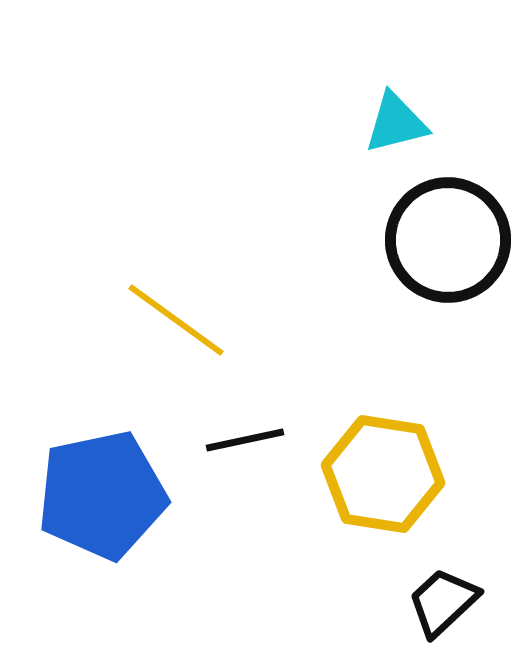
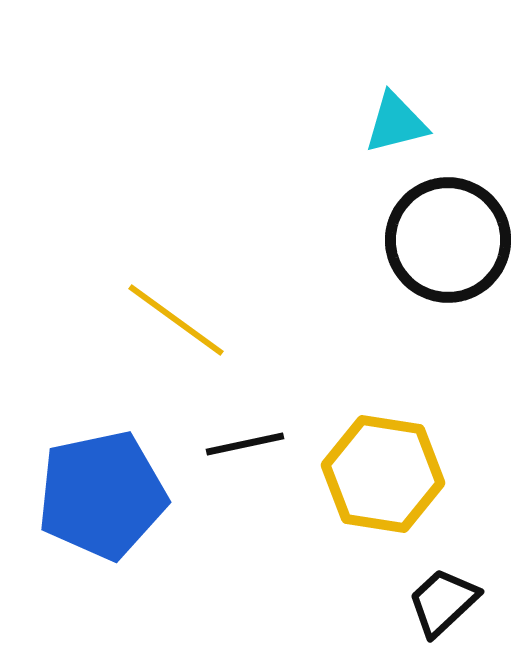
black line: moved 4 px down
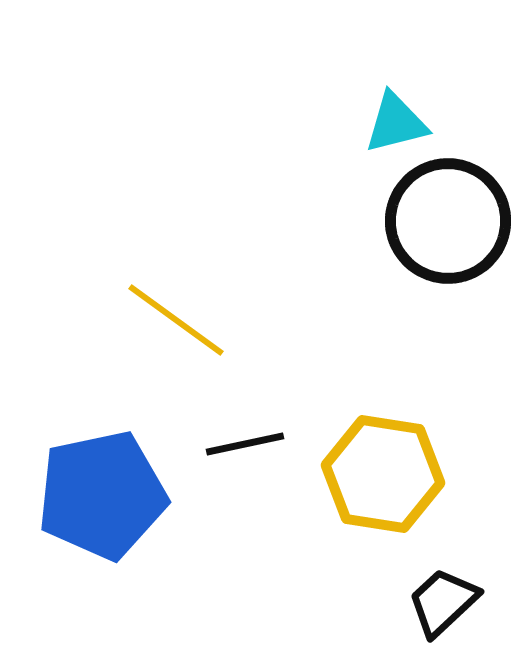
black circle: moved 19 px up
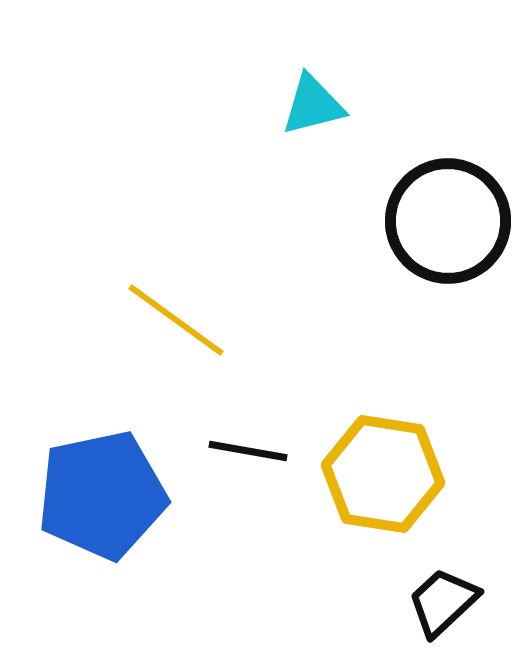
cyan triangle: moved 83 px left, 18 px up
black line: moved 3 px right, 7 px down; rotated 22 degrees clockwise
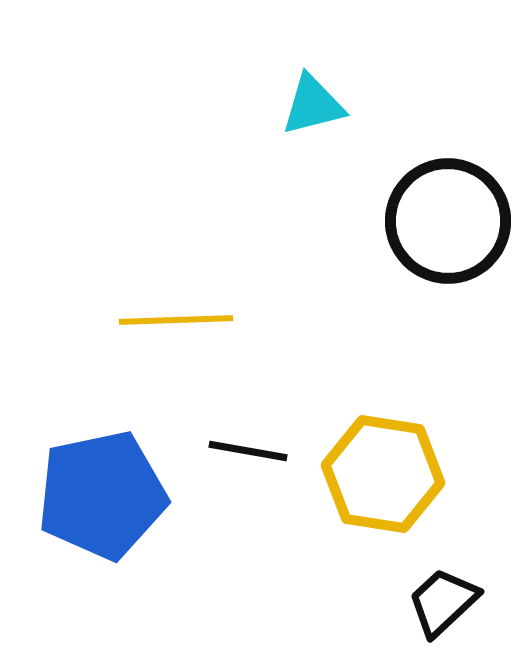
yellow line: rotated 38 degrees counterclockwise
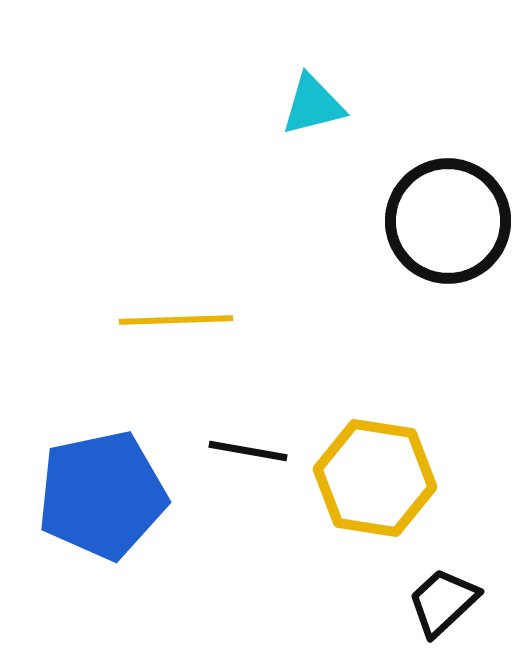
yellow hexagon: moved 8 px left, 4 px down
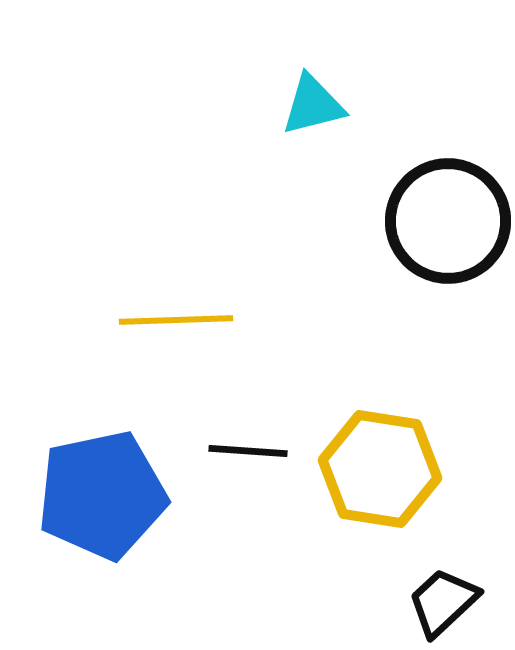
black line: rotated 6 degrees counterclockwise
yellow hexagon: moved 5 px right, 9 px up
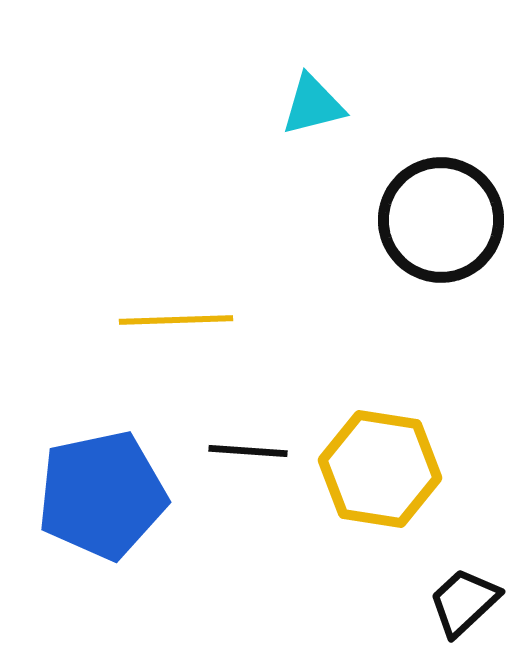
black circle: moved 7 px left, 1 px up
black trapezoid: moved 21 px right
